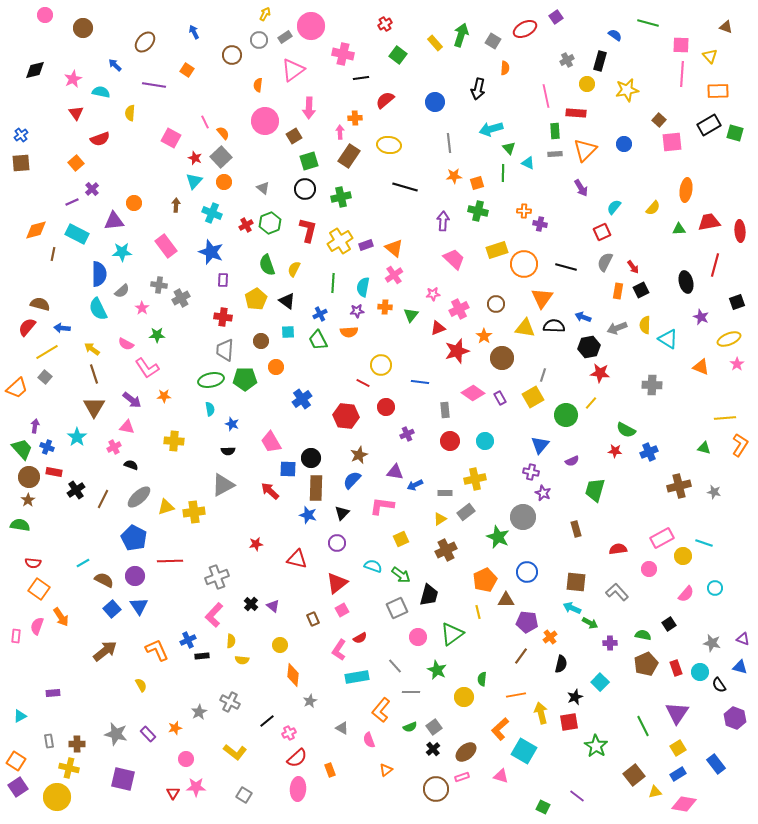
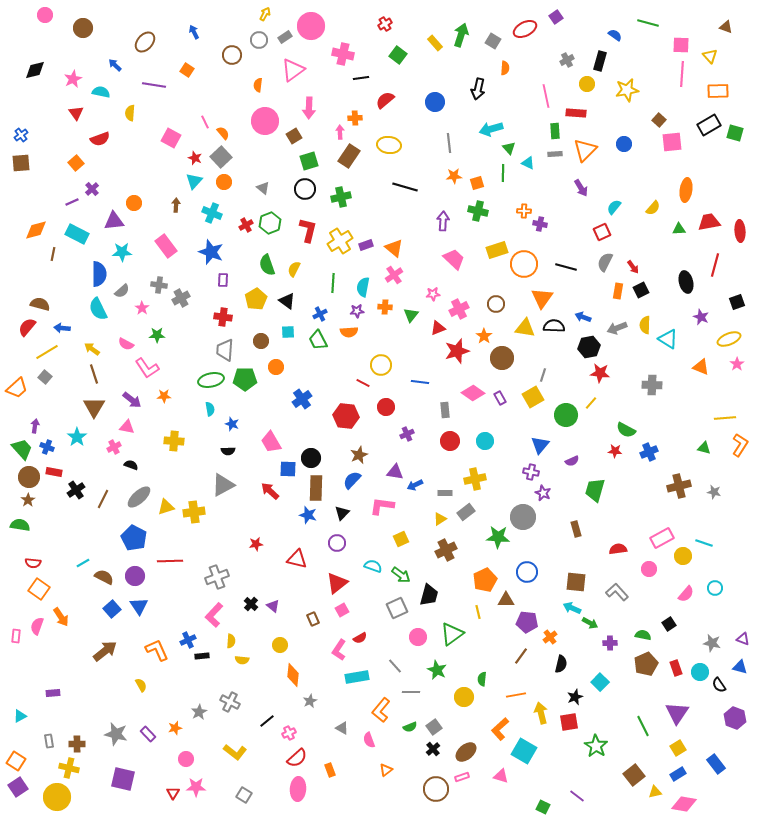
green star at (498, 537): rotated 20 degrees counterclockwise
brown semicircle at (104, 580): moved 3 px up
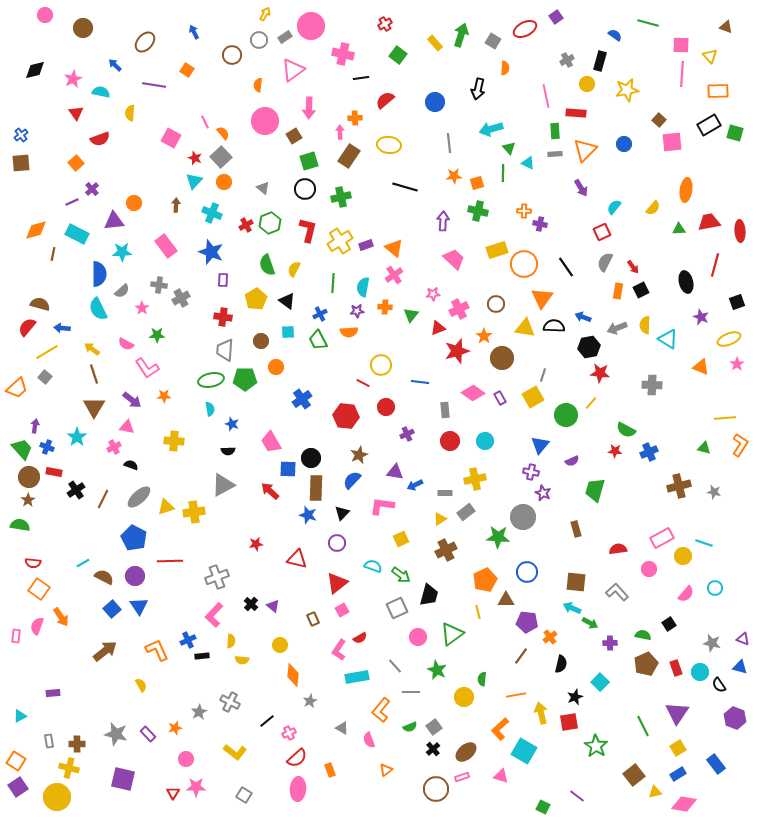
black line at (566, 267): rotated 40 degrees clockwise
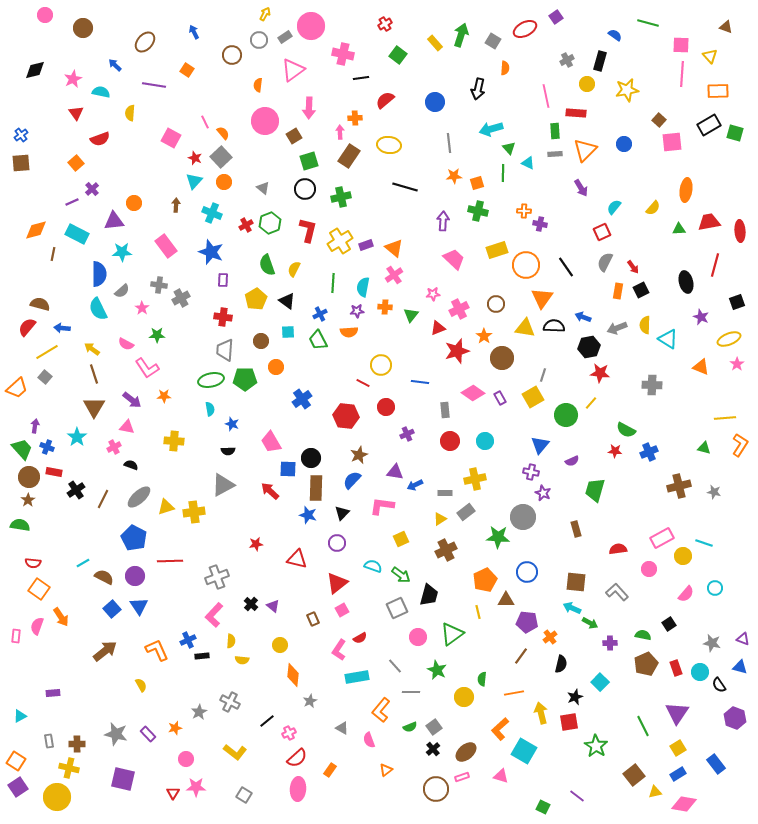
orange circle at (524, 264): moved 2 px right, 1 px down
orange line at (516, 695): moved 2 px left, 2 px up
orange rectangle at (330, 770): rotated 56 degrees clockwise
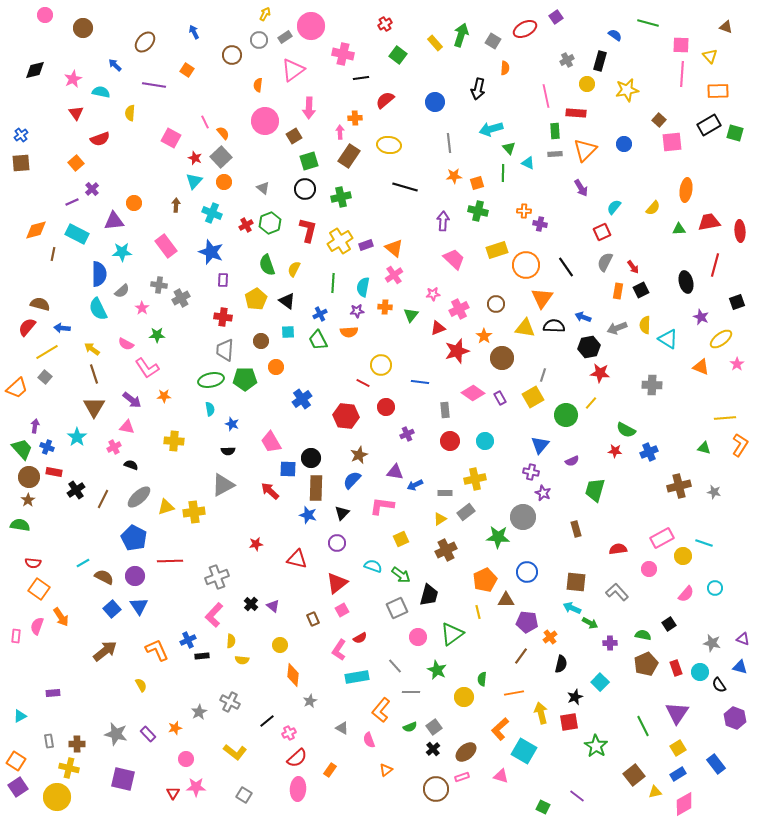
yellow ellipse at (729, 339): moved 8 px left; rotated 15 degrees counterclockwise
pink diamond at (684, 804): rotated 40 degrees counterclockwise
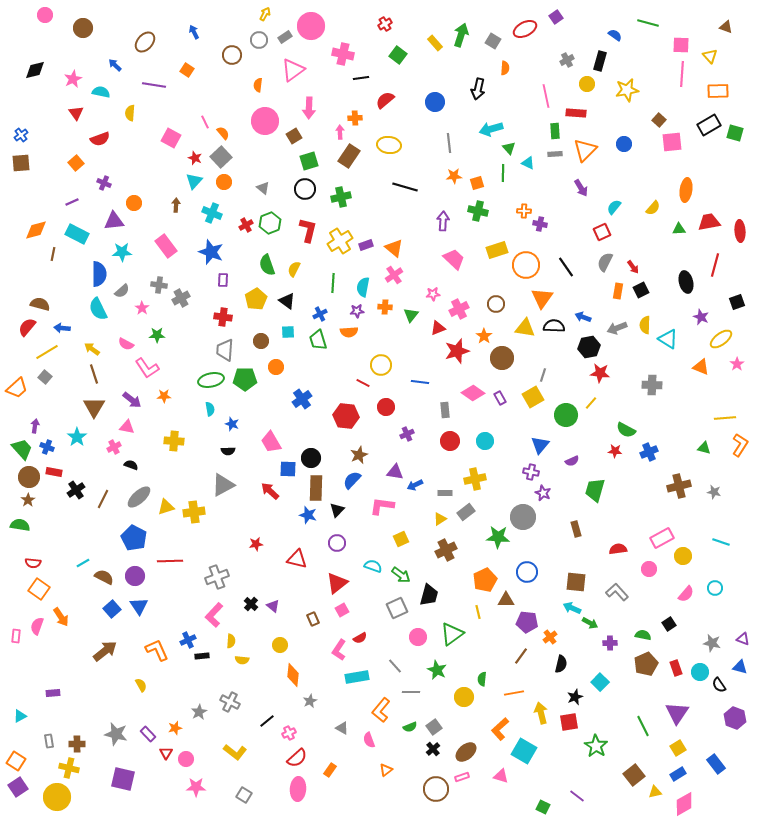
purple cross at (92, 189): moved 12 px right, 6 px up; rotated 24 degrees counterclockwise
green trapezoid at (318, 340): rotated 10 degrees clockwise
black triangle at (342, 513): moved 5 px left, 3 px up
cyan line at (704, 543): moved 17 px right, 1 px up
red triangle at (173, 793): moved 7 px left, 40 px up
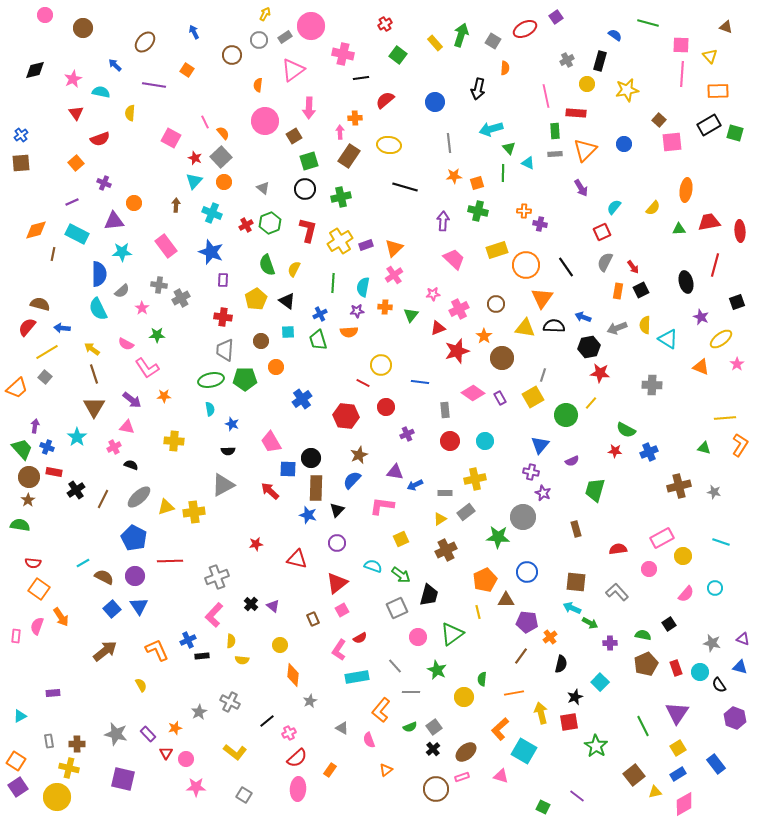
orange triangle at (394, 248): rotated 36 degrees clockwise
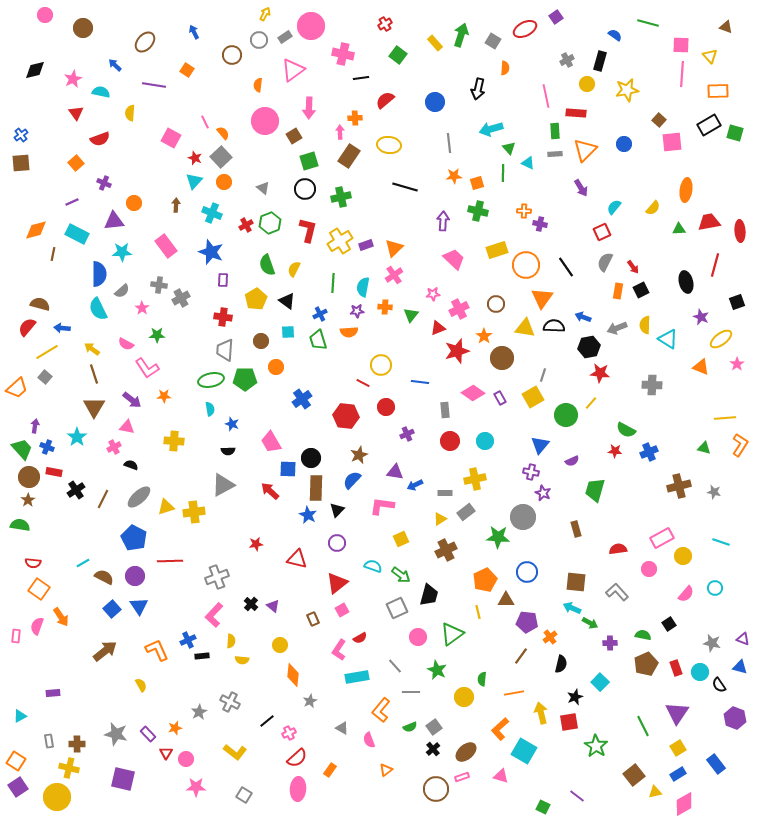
blue star at (308, 515): rotated 12 degrees clockwise
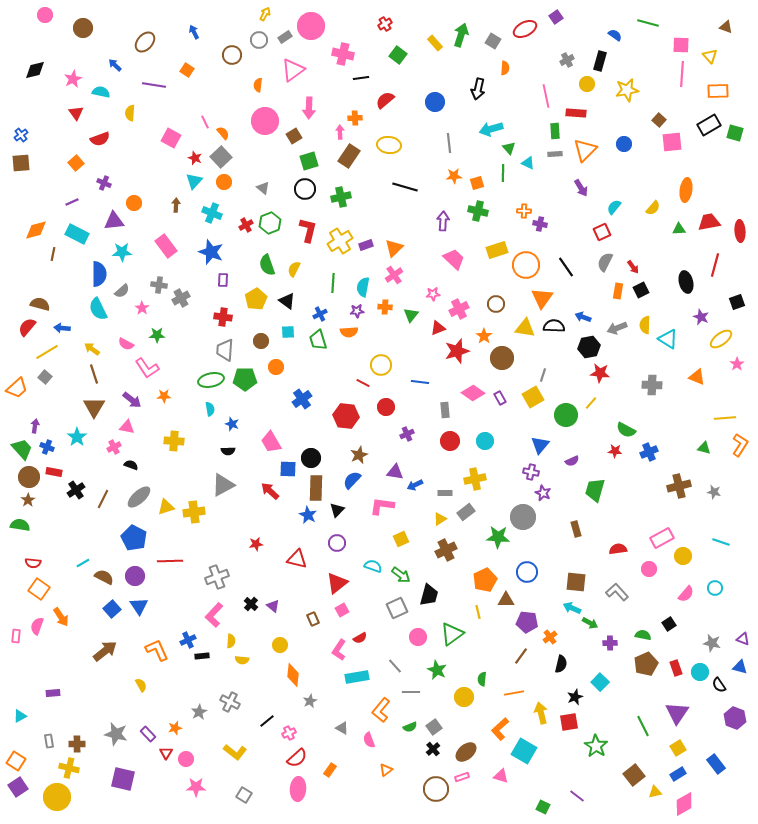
orange triangle at (701, 367): moved 4 px left, 10 px down
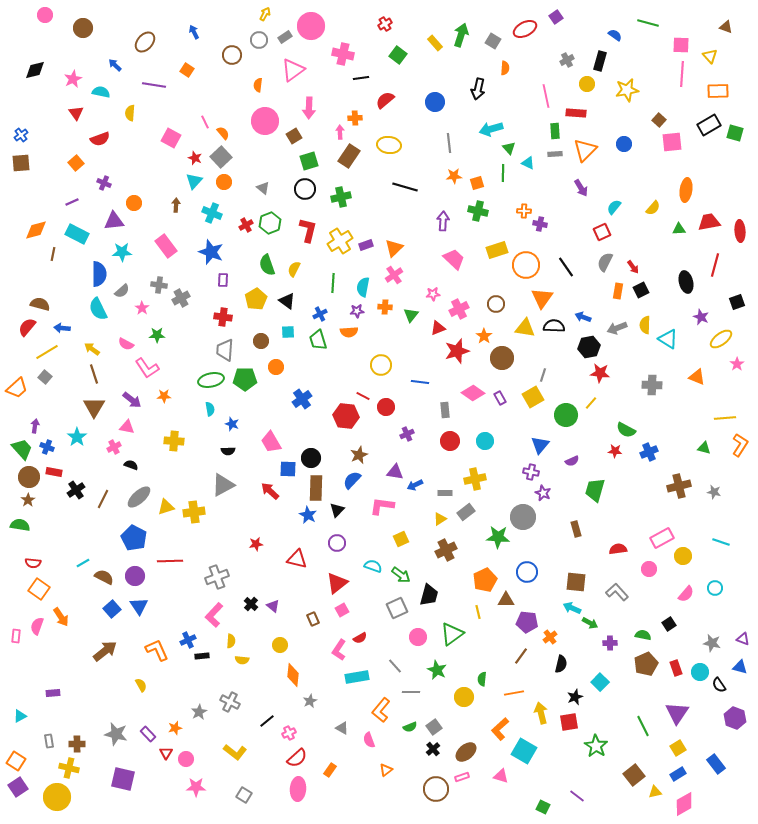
red line at (363, 383): moved 13 px down
